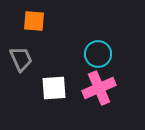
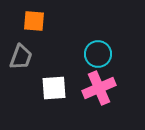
gray trapezoid: moved 2 px up; rotated 44 degrees clockwise
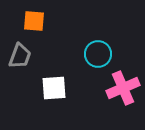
gray trapezoid: moved 1 px left, 1 px up
pink cross: moved 24 px right
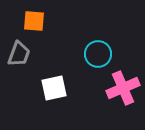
gray trapezoid: moved 1 px left, 2 px up
white square: rotated 8 degrees counterclockwise
